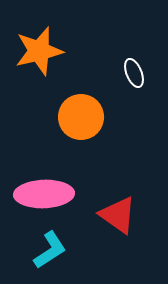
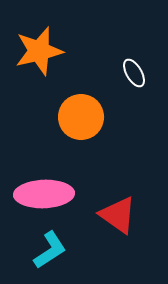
white ellipse: rotated 8 degrees counterclockwise
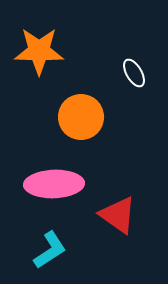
orange star: rotated 15 degrees clockwise
pink ellipse: moved 10 px right, 10 px up
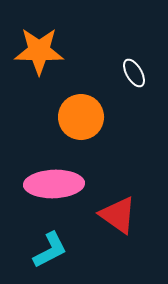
cyan L-shape: rotated 6 degrees clockwise
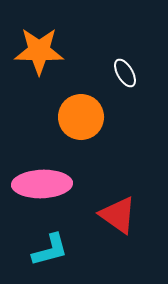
white ellipse: moved 9 px left
pink ellipse: moved 12 px left
cyan L-shape: rotated 12 degrees clockwise
